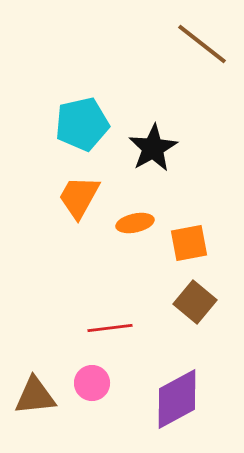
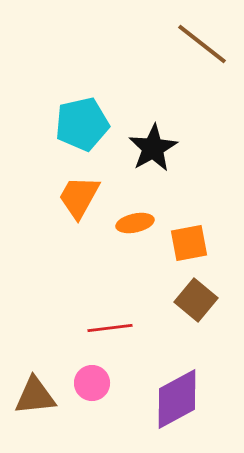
brown square: moved 1 px right, 2 px up
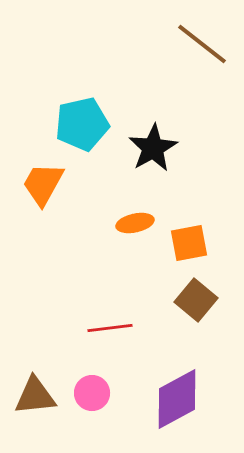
orange trapezoid: moved 36 px left, 13 px up
pink circle: moved 10 px down
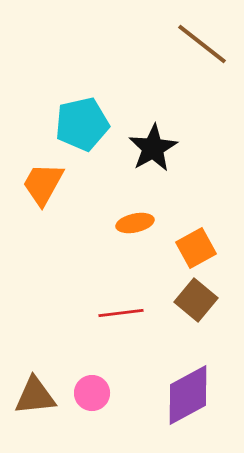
orange square: moved 7 px right, 5 px down; rotated 18 degrees counterclockwise
red line: moved 11 px right, 15 px up
purple diamond: moved 11 px right, 4 px up
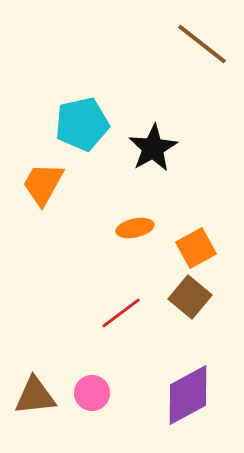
orange ellipse: moved 5 px down
brown square: moved 6 px left, 3 px up
red line: rotated 30 degrees counterclockwise
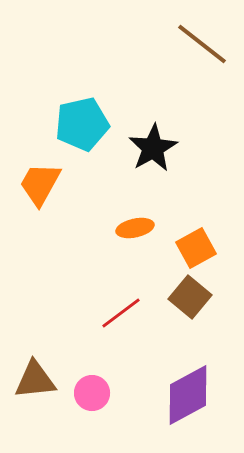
orange trapezoid: moved 3 px left
brown triangle: moved 16 px up
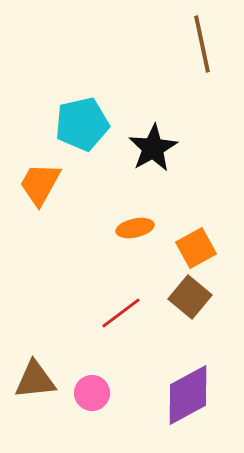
brown line: rotated 40 degrees clockwise
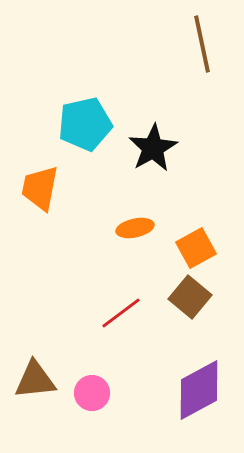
cyan pentagon: moved 3 px right
orange trapezoid: moved 4 px down; rotated 18 degrees counterclockwise
purple diamond: moved 11 px right, 5 px up
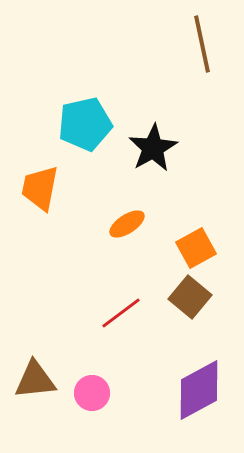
orange ellipse: moved 8 px left, 4 px up; rotated 21 degrees counterclockwise
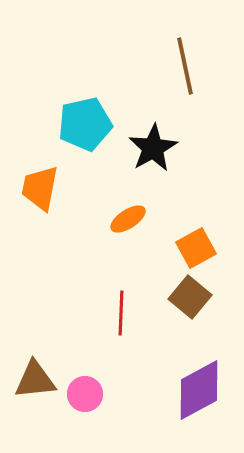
brown line: moved 17 px left, 22 px down
orange ellipse: moved 1 px right, 5 px up
red line: rotated 51 degrees counterclockwise
pink circle: moved 7 px left, 1 px down
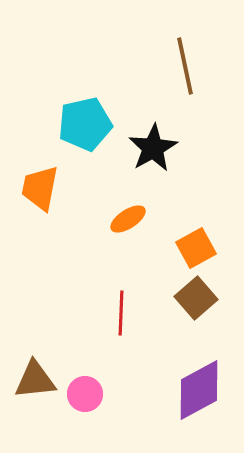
brown square: moved 6 px right, 1 px down; rotated 9 degrees clockwise
